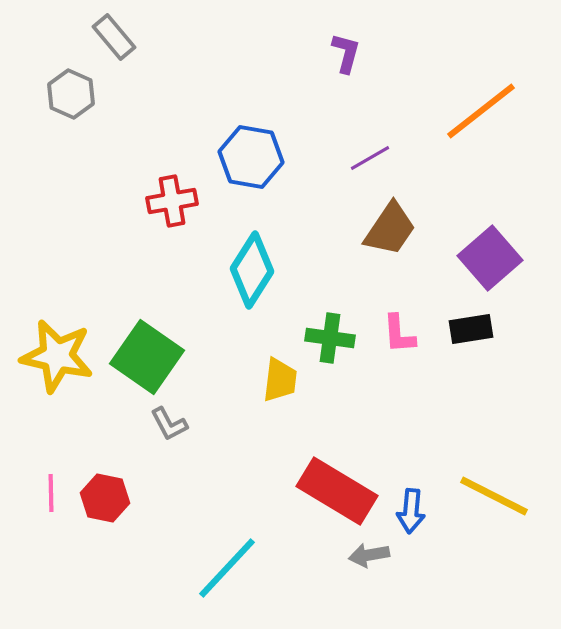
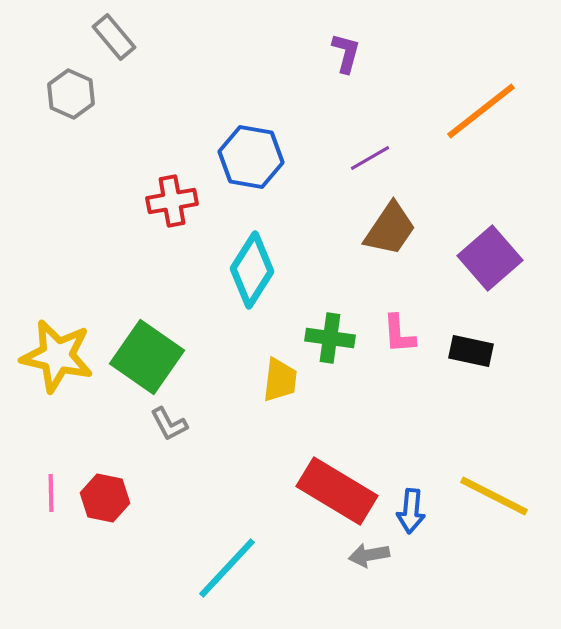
black rectangle: moved 22 px down; rotated 21 degrees clockwise
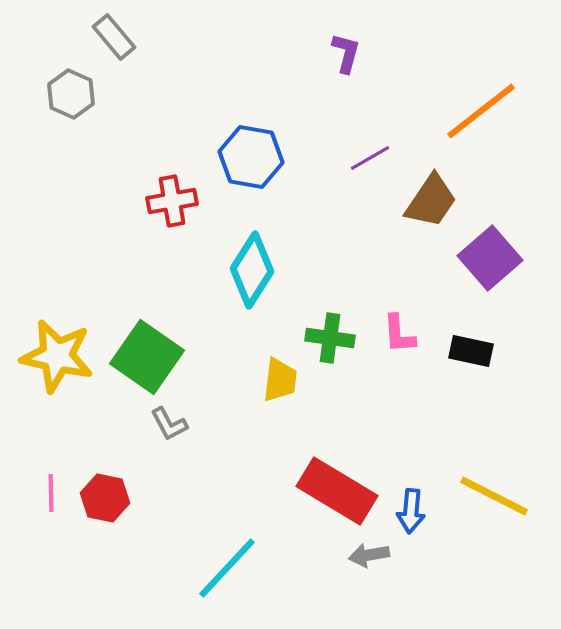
brown trapezoid: moved 41 px right, 28 px up
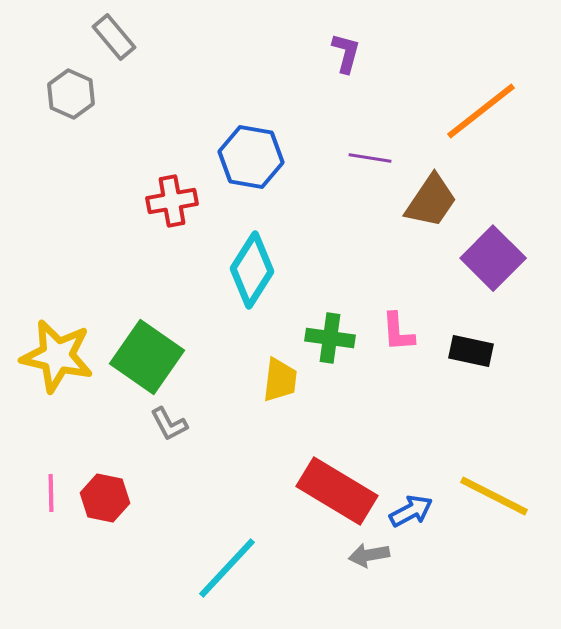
purple line: rotated 39 degrees clockwise
purple square: moved 3 px right; rotated 4 degrees counterclockwise
pink L-shape: moved 1 px left, 2 px up
blue arrow: rotated 123 degrees counterclockwise
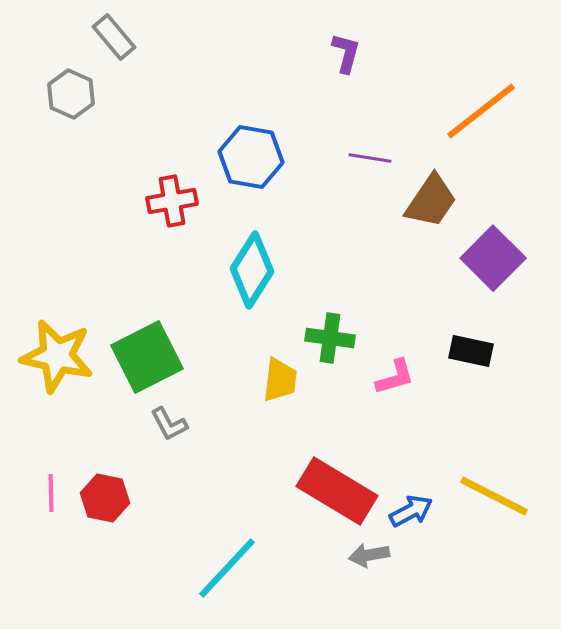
pink L-shape: moved 3 px left, 45 px down; rotated 102 degrees counterclockwise
green square: rotated 28 degrees clockwise
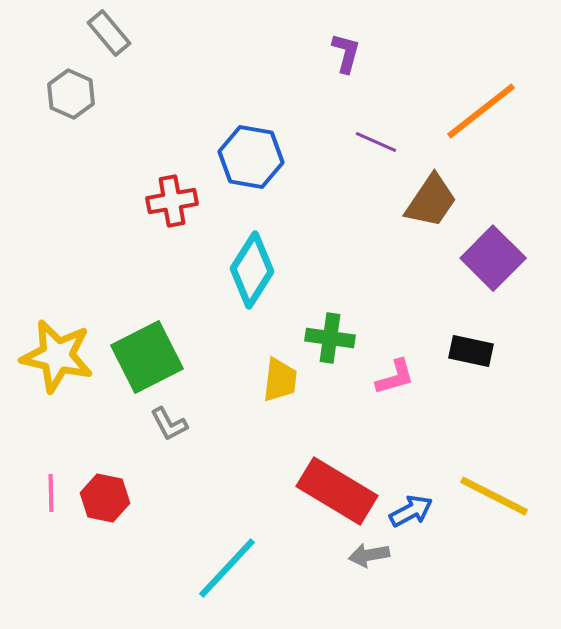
gray rectangle: moved 5 px left, 4 px up
purple line: moved 6 px right, 16 px up; rotated 15 degrees clockwise
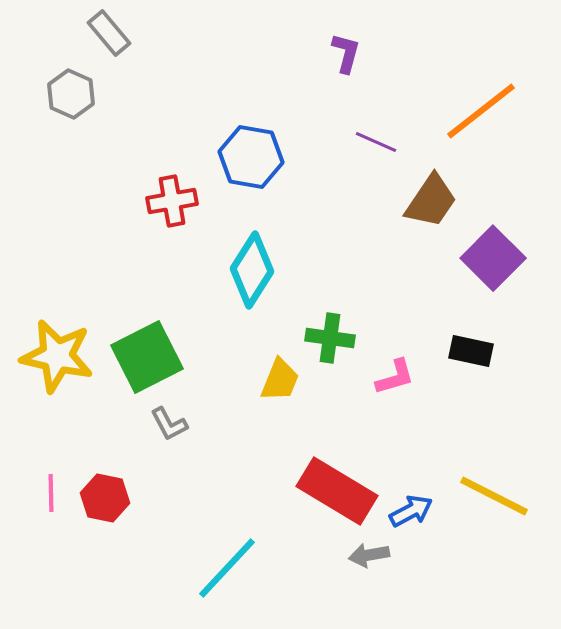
yellow trapezoid: rotated 15 degrees clockwise
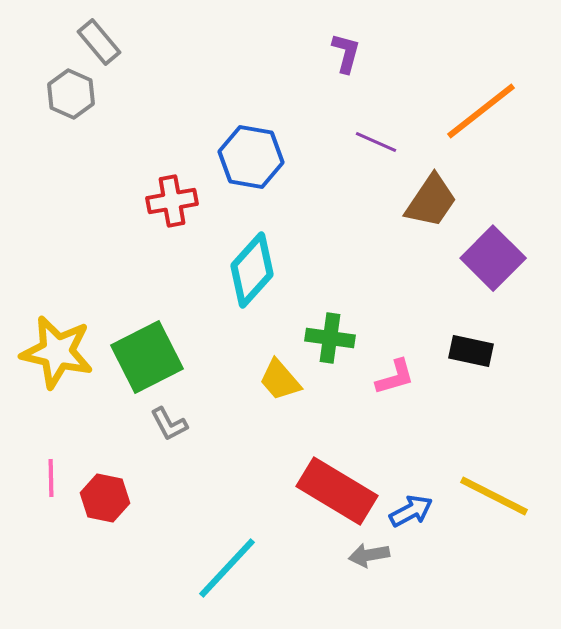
gray rectangle: moved 10 px left, 9 px down
cyan diamond: rotated 10 degrees clockwise
yellow star: moved 4 px up
yellow trapezoid: rotated 117 degrees clockwise
pink line: moved 15 px up
